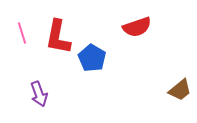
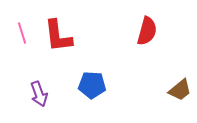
red semicircle: moved 10 px right, 4 px down; rotated 56 degrees counterclockwise
red L-shape: moved 1 px up; rotated 18 degrees counterclockwise
blue pentagon: moved 27 px down; rotated 28 degrees counterclockwise
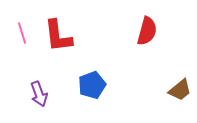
blue pentagon: rotated 24 degrees counterclockwise
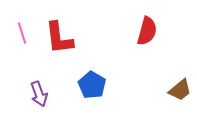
red L-shape: moved 1 px right, 2 px down
blue pentagon: rotated 20 degrees counterclockwise
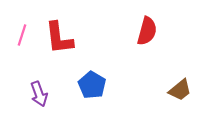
pink line: moved 2 px down; rotated 35 degrees clockwise
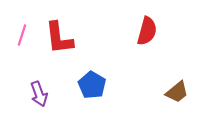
brown trapezoid: moved 3 px left, 2 px down
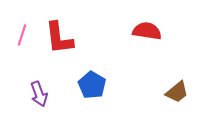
red semicircle: rotated 96 degrees counterclockwise
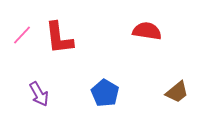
pink line: rotated 25 degrees clockwise
blue pentagon: moved 13 px right, 8 px down
purple arrow: rotated 10 degrees counterclockwise
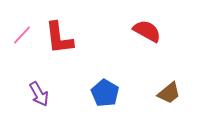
red semicircle: rotated 20 degrees clockwise
brown trapezoid: moved 8 px left, 1 px down
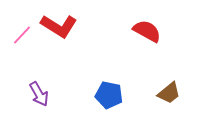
red L-shape: moved 12 px up; rotated 51 degrees counterclockwise
blue pentagon: moved 4 px right, 2 px down; rotated 20 degrees counterclockwise
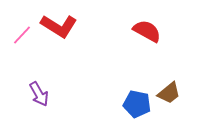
blue pentagon: moved 28 px right, 9 px down
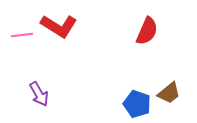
red semicircle: rotated 84 degrees clockwise
pink line: rotated 40 degrees clockwise
blue pentagon: rotated 8 degrees clockwise
